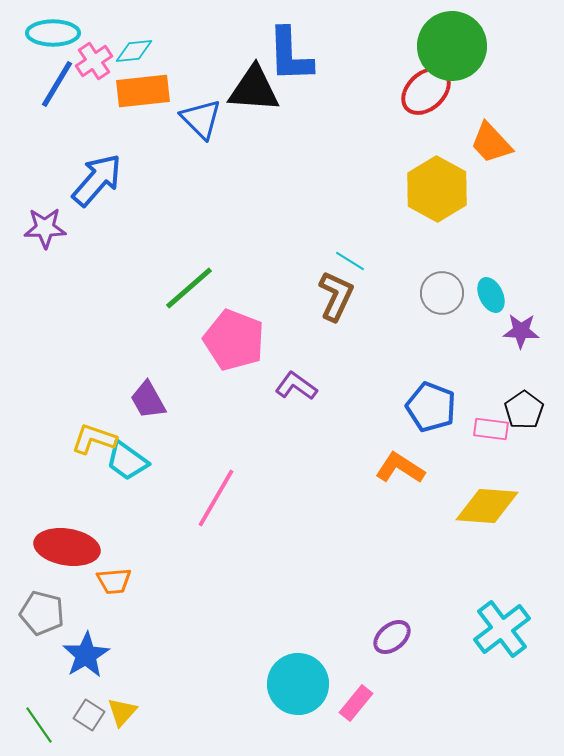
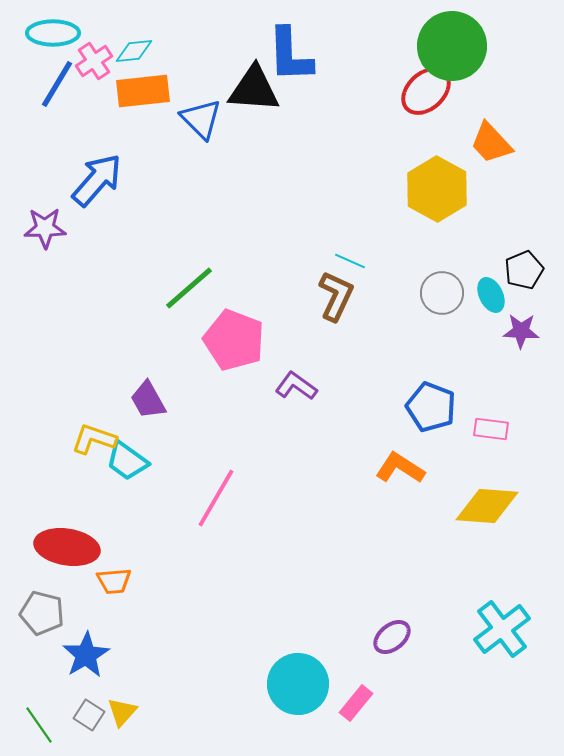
cyan line at (350, 261): rotated 8 degrees counterclockwise
black pentagon at (524, 410): moved 140 px up; rotated 12 degrees clockwise
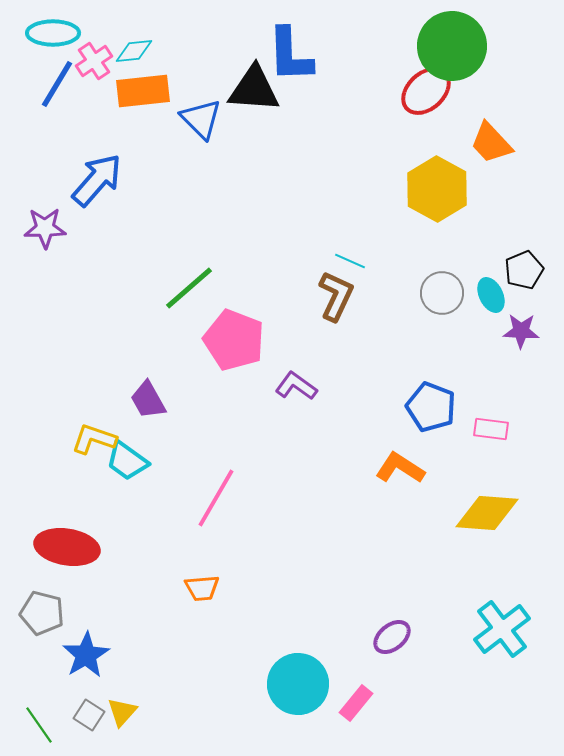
yellow diamond at (487, 506): moved 7 px down
orange trapezoid at (114, 581): moved 88 px right, 7 px down
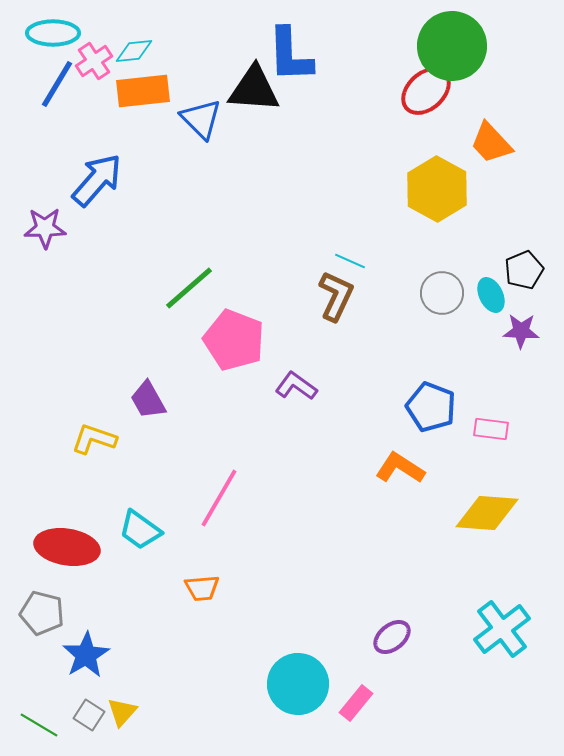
cyan trapezoid at (127, 461): moved 13 px right, 69 px down
pink line at (216, 498): moved 3 px right
green line at (39, 725): rotated 24 degrees counterclockwise
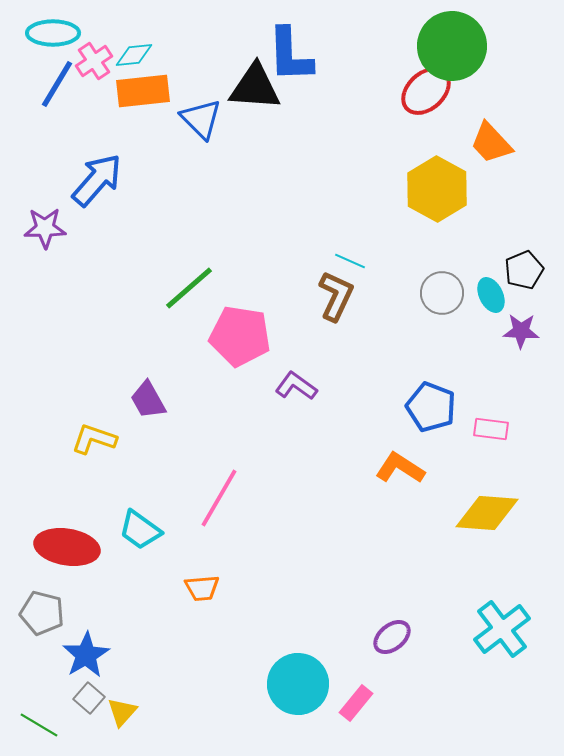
cyan diamond at (134, 51): moved 4 px down
black triangle at (254, 89): moved 1 px right, 2 px up
pink pentagon at (234, 340): moved 6 px right, 4 px up; rotated 12 degrees counterclockwise
gray square at (89, 715): moved 17 px up; rotated 8 degrees clockwise
